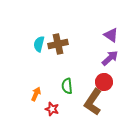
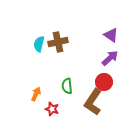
brown cross: moved 2 px up
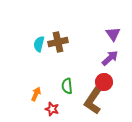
purple triangle: moved 2 px right, 1 px up; rotated 21 degrees clockwise
brown L-shape: moved 1 px up
